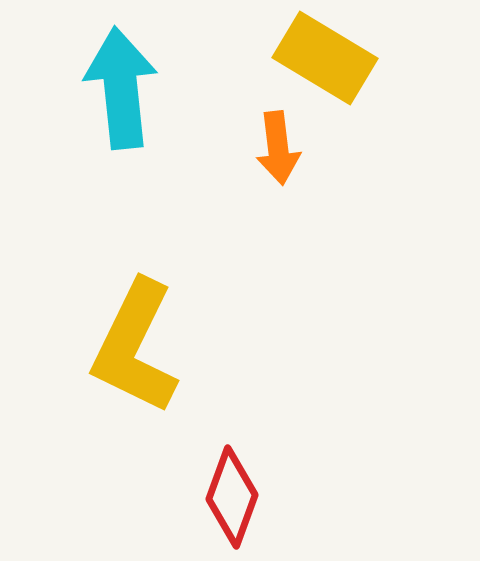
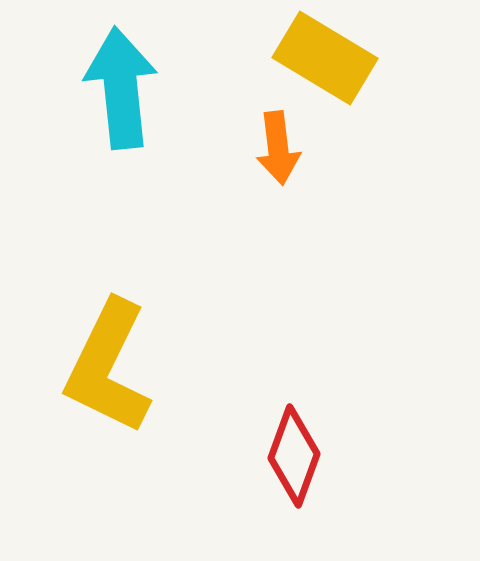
yellow L-shape: moved 27 px left, 20 px down
red diamond: moved 62 px right, 41 px up
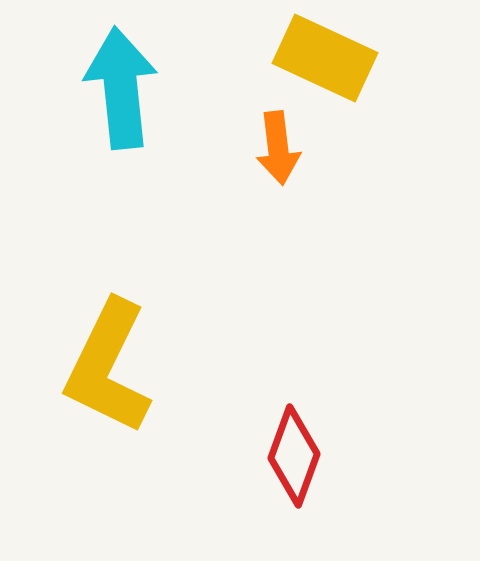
yellow rectangle: rotated 6 degrees counterclockwise
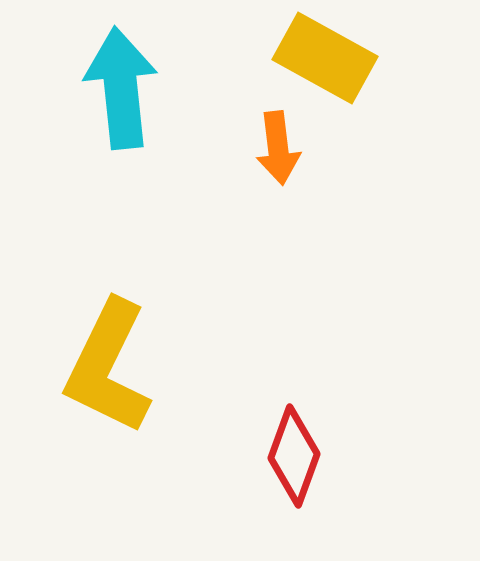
yellow rectangle: rotated 4 degrees clockwise
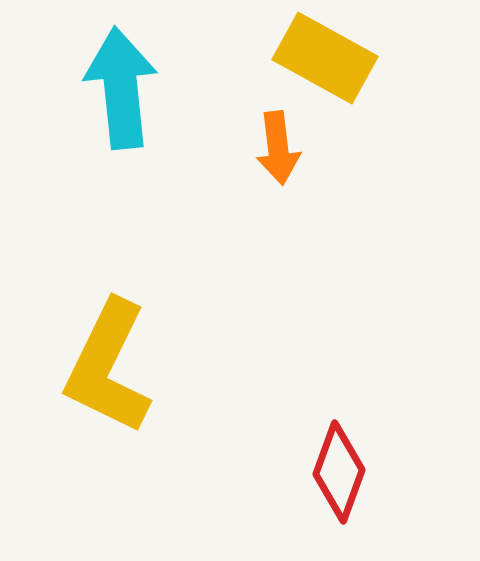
red diamond: moved 45 px right, 16 px down
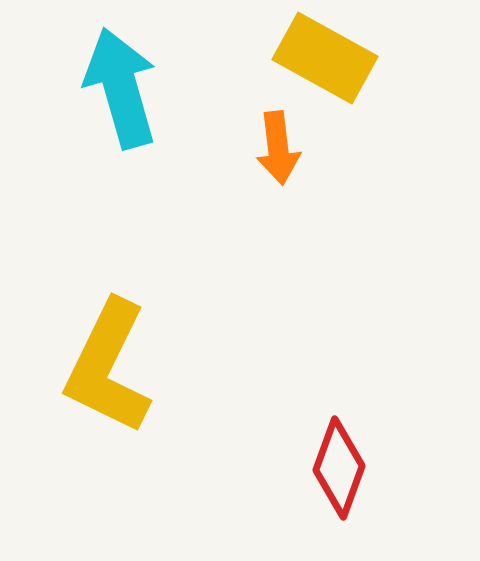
cyan arrow: rotated 10 degrees counterclockwise
red diamond: moved 4 px up
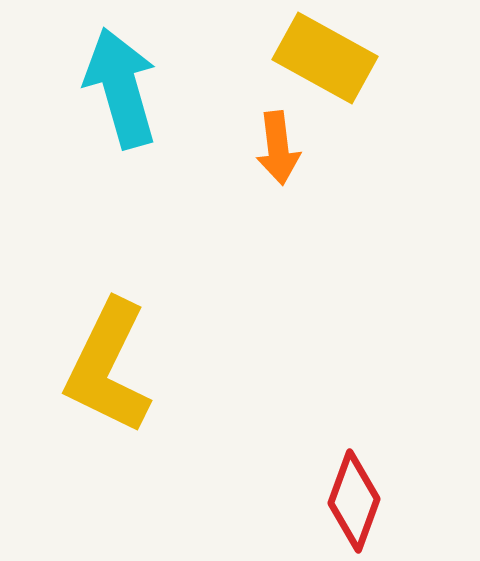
red diamond: moved 15 px right, 33 px down
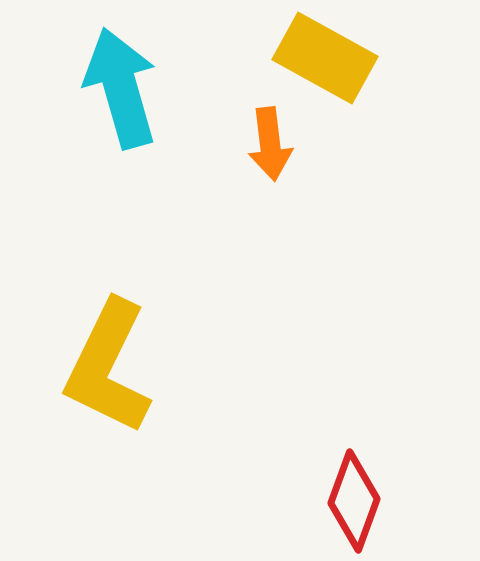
orange arrow: moved 8 px left, 4 px up
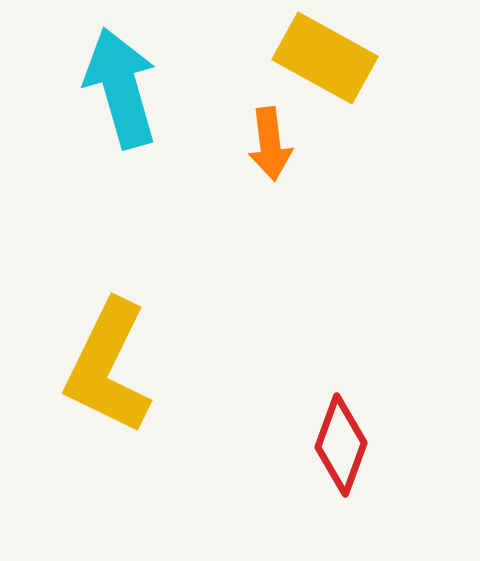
red diamond: moved 13 px left, 56 px up
